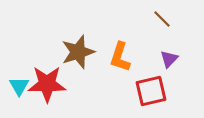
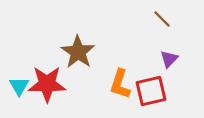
brown star: rotated 20 degrees counterclockwise
orange L-shape: moved 27 px down
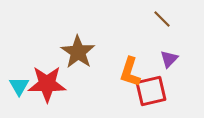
orange L-shape: moved 10 px right, 12 px up
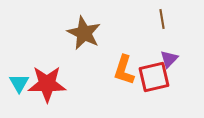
brown line: rotated 36 degrees clockwise
brown star: moved 6 px right, 19 px up; rotated 8 degrees counterclockwise
orange L-shape: moved 6 px left, 2 px up
cyan triangle: moved 3 px up
red square: moved 3 px right, 14 px up
